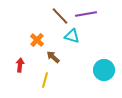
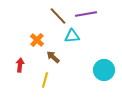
brown line: moved 2 px left
cyan triangle: rotated 21 degrees counterclockwise
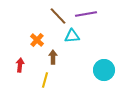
brown arrow: rotated 48 degrees clockwise
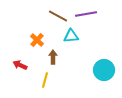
brown line: rotated 18 degrees counterclockwise
cyan triangle: moved 1 px left
red arrow: rotated 72 degrees counterclockwise
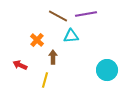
cyan circle: moved 3 px right
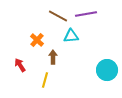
red arrow: rotated 32 degrees clockwise
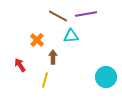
cyan circle: moved 1 px left, 7 px down
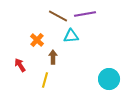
purple line: moved 1 px left
cyan circle: moved 3 px right, 2 px down
